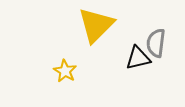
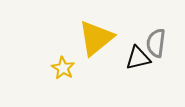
yellow triangle: moved 13 px down; rotated 6 degrees clockwise
yellow star: moved 2 px left, 3 px up
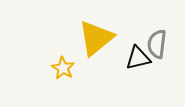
gray semicircle: moved 1 px right, 1 px down
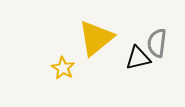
gray semicircle: moved 1 px up
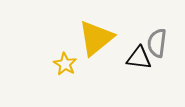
black triangle: moved 1 px right; rotated 20 degrees clockwise
yellow star: moved 2 px right, 4 px up
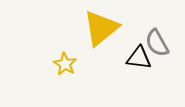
yellow triangle: moved 5 px right, 10 px up
gray semicircle: rotated 36 degrees counterclockwise
